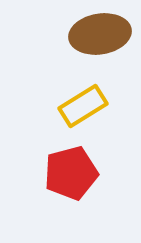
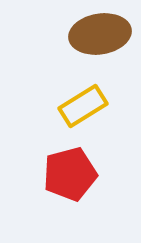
red pentagon: moved 1 px left, 1 px down
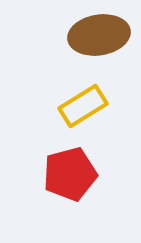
brown ellipse: moved 1 px left, 1 px down
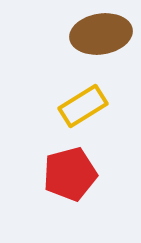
brown ellipse: moved 2 px right, 1 px up
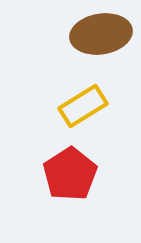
red pentagon: rotated 18 degrees counterclockwise
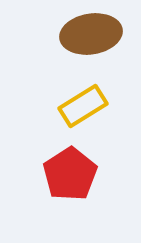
brown ellipse: moved 10 px left
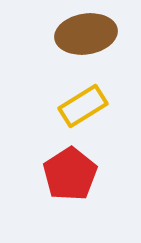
brown ellipse: moved 5 px left
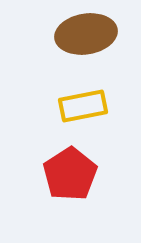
yellow rectangle: rotated 21 degrees clockwise
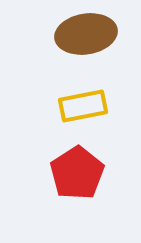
red pentagon: moved 7 px right, 1 px up
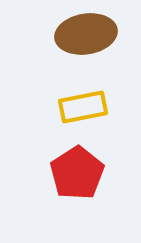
yellow rectangle: moved 1 px down
